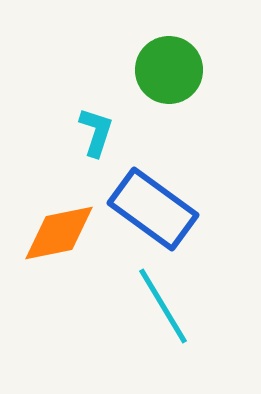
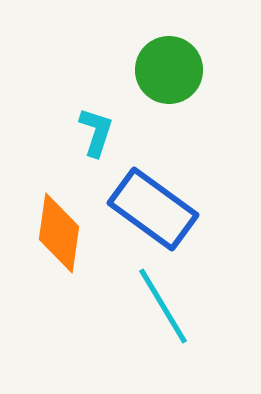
orange diamond: rotated 70 degrees counterclockwise
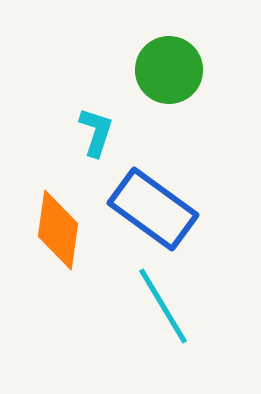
orange diamond: moved 1 px left, 3 px up
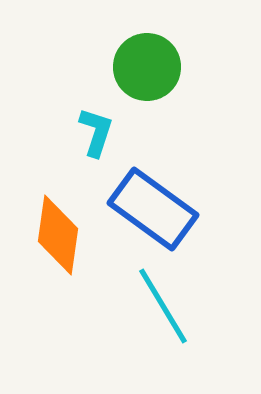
green circle: moved 22 px left, 3 px up
orange diamond: moved 5 px down
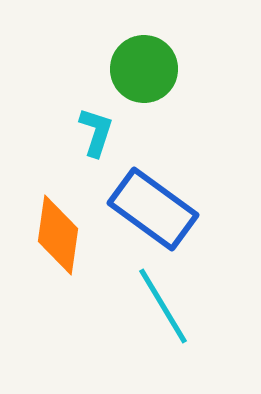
green circle: moved 3 px left, 2 px down
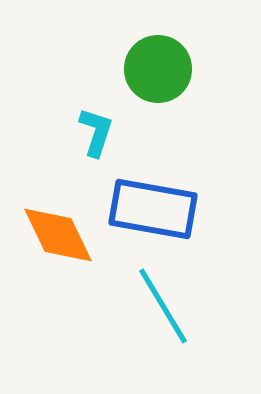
green circle: moved 14 px right
blue rectangle: rotated 26 degrees counterclockwise
orange diamond: rotated 34 degrees counterclockwise
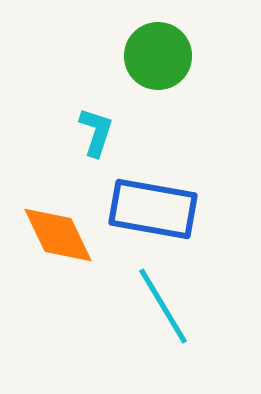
green circle: moved 13 px up
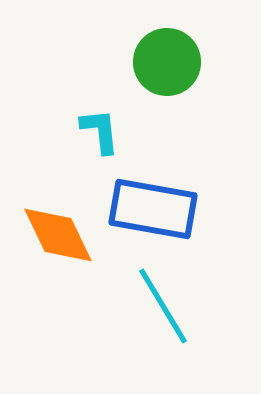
green circle: moved 9 px right, 6 px down
cyan L-shape: moved 4 px right, 1 px up; rotated 24 degrees counterclockwise
